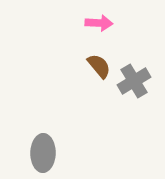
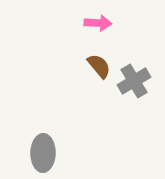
pink arrow: moved 1 px left
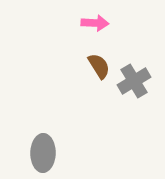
pink arrow: moved 3 px left
brown semicircle: rotated 8 degrees clockwise
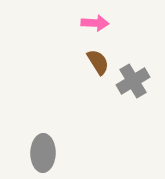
brown semicircle: moved 1 px left, 4 px up
gray cross: moved 1 px left
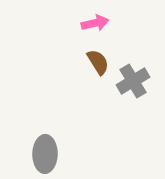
pink arrow: rotated 16 degrees counterclockwise
gray ellipse: moved 2 px right, 1 px down
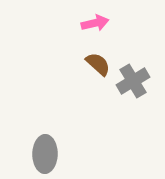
brown semicircle: moved 2 px down; rotated 16 degrees counterclockwise
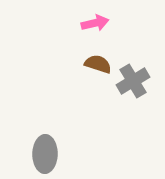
brown semicircle: rotated 24 degrees counterclockwise
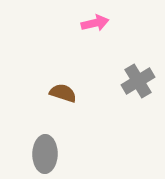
brown semicircle: moved 35 px left, 29 px down
gray cross: moved 5 px right
